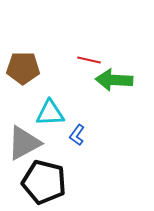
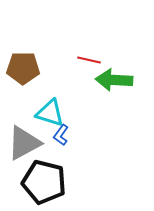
cyan triangle: rotated 20 degrees clockwise
blue L-shape: moved 16 px left
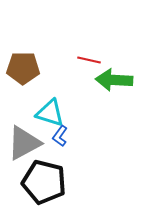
blue L-shape: moved 1 px left, 1 px down
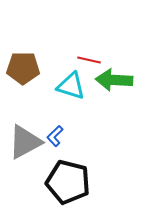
cyan triangle: moved 21 px right, 27 px up
blue L-shape: moved 5 px left; rotated 10 degrees clockwise
gray triangle: moved 1 px right, 1 px up
black pentagon: moved 24 px right
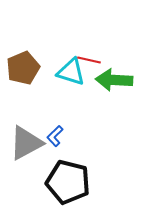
brown pentagon: rotated 24 degrees counterclockwise
cyan triangle: moved 14 px up
gray triangle: moved 1 px right, 1 px down
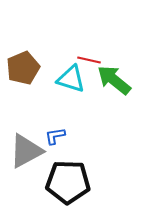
cyan triangle: moved 7 px down
green arrow: rotated 36 degrees clockwise
blue L-shape: rotated 35 degrees clockwise
gray triangle: moved 8 px down
black pentagon: rotated 12 degrees counterclockwise
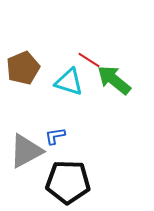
red line: rotated 20 degrees clockwise
cyan triangle: moved 2 px left, 3 px down
